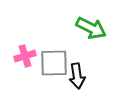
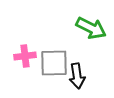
pink cross: rotated 10 degrees clockwise
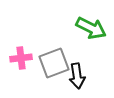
pink cross: moved 4 px left, 2 px down
gray square: rotated 20 degrees counterclockwise
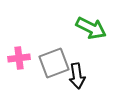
pink cross: moved 2 px left
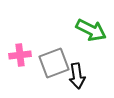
green arrow: moved 2 px down
pink cross: moved 1 px right, 3 px up
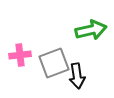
green arrow: rotated 40 degrees counterclockwise
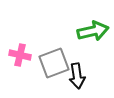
green arrow: moved 2 px right, 1 px down
pink cross: rotated 20 degrees clockwise
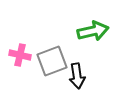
gray square: moved 2 px left, 2 px up
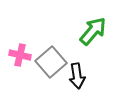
green arrow: rotated 36 degrees counterclockwise
gray square: moved 1 px left, 1 px down; rotated 20 degrees counterclockwise
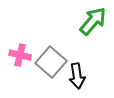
green arrow: moved 10 px up
gray square: rotated 8 degrees counterclockwise
